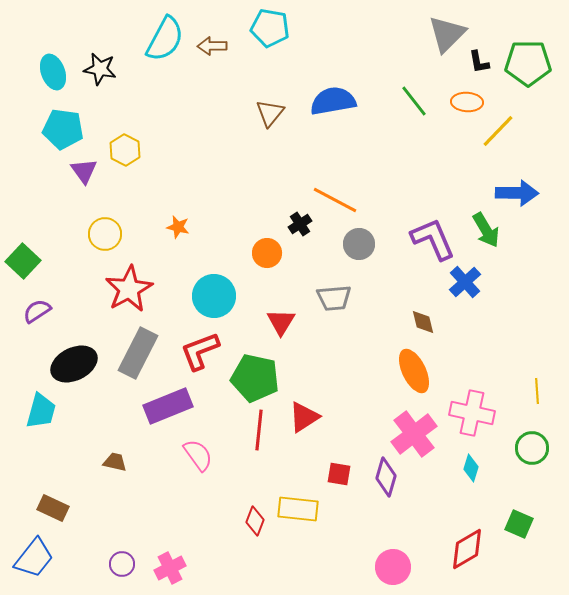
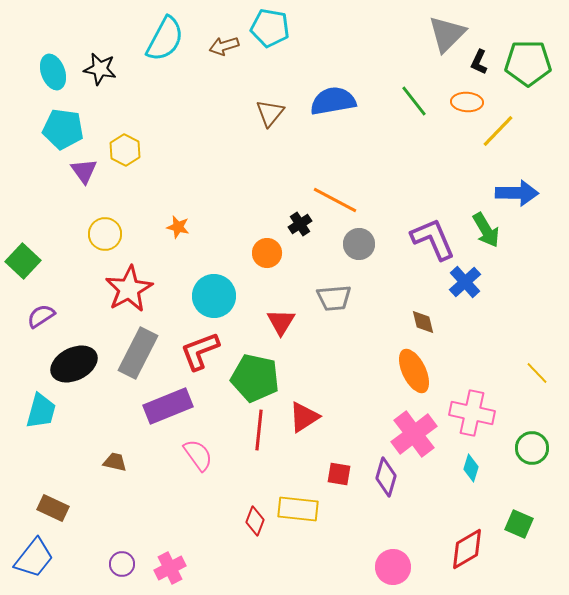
brown arrow at (212, 46): moved 12 px right; rotated 16 degrees counterclockwise
black L-shape at (479, 62): rotated 35 degrees clockwise
purple semicircle at (37, 311): moved 4 px right, 5 px down
yellow line at (537, 391): moved 18 px up; rotated 40 degrees counterclockwise
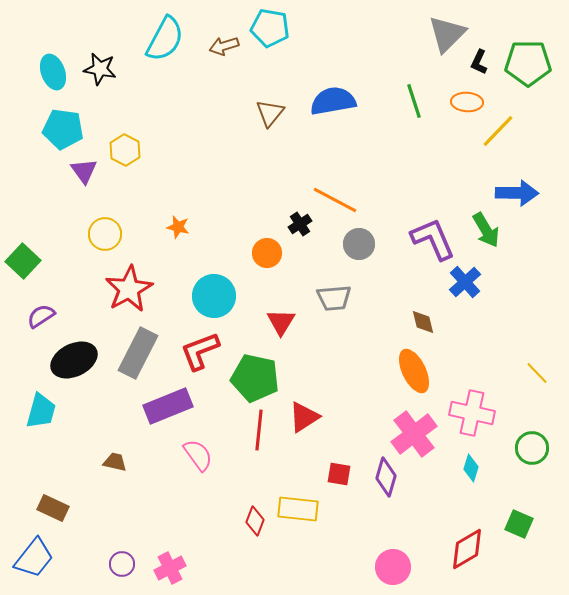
green line at (414, 101): rotated 20 degrees clockwise
black ellipse at (74, 364): moved 4 px up
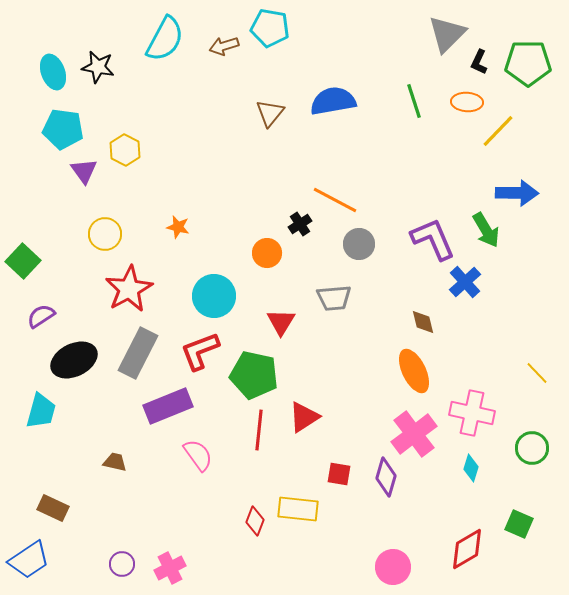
black star at (100, 69): moved 2 px left, 2 px up
green pentagon at (255, 378): moved 1 px left, 3 px up
blue trapezoid at (34, 558): moved 5 px left, 2 px down; rotated 18 degrees clockwise
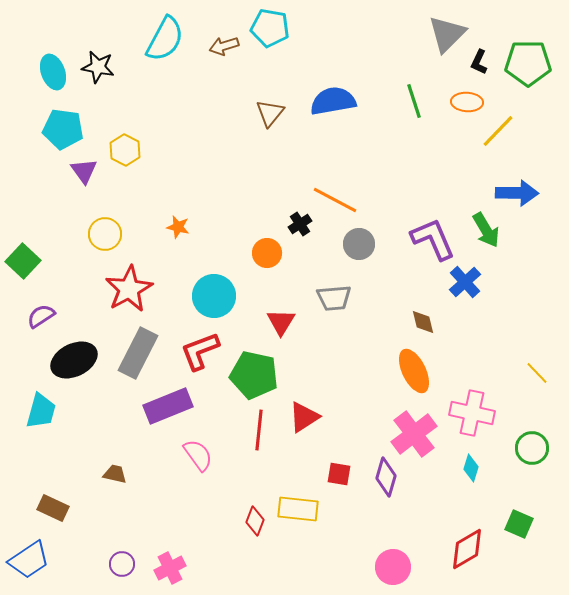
brown trapezoid at (115, 462): moved 12 px down
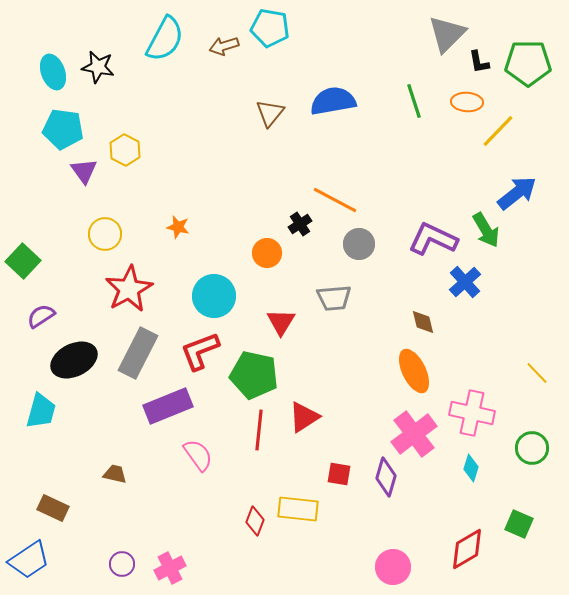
black L-shape at (479, 62): rotated 35 degrees counterclockwise
blue arrow at (517, 193): rotated 39 degrees counterclockwise
purple L-shape at (433, 239): rotated 42 degrees counterclockwise
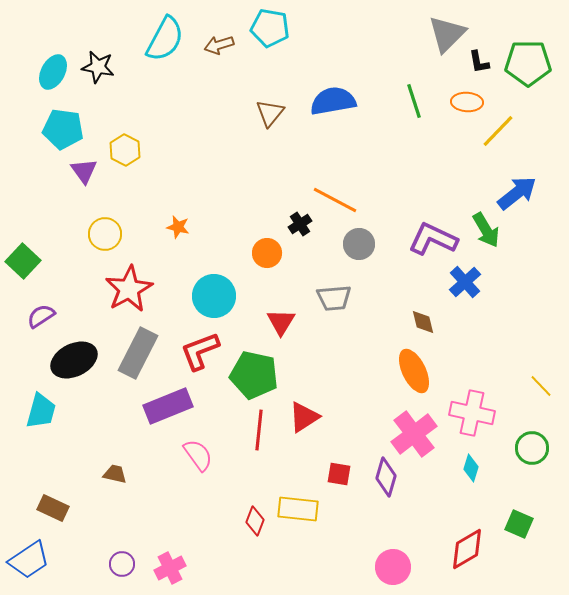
brown arrow at (224, 46): moved 5 px left, 1 px up
cyan ellipse at (53, 72): rotated 48 degrees clockwise
yellow line at (537, 373): moved 4 px right, 13 px down
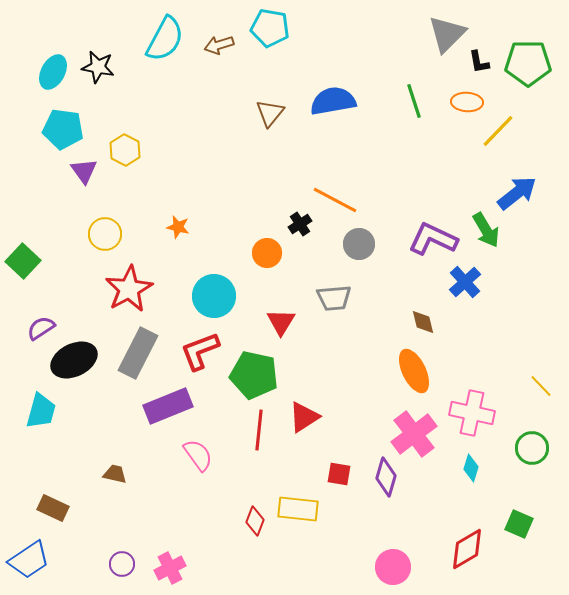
purple semicircle at (41, 316): moved 12 px down
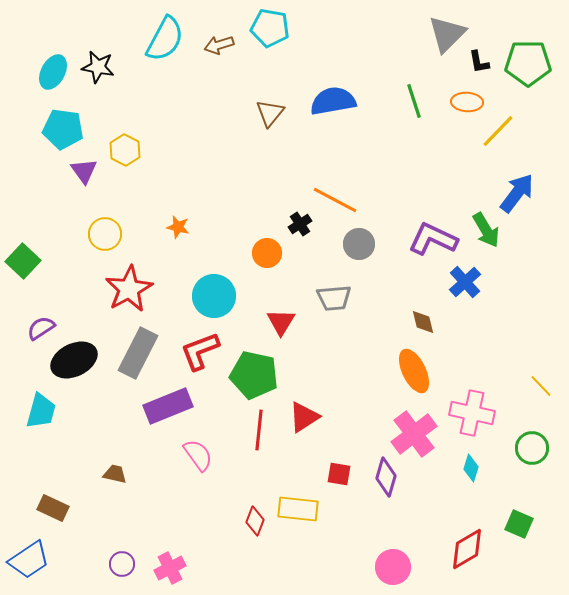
blue arrow at (517, 193): rotated 15 degrees counterclockwise
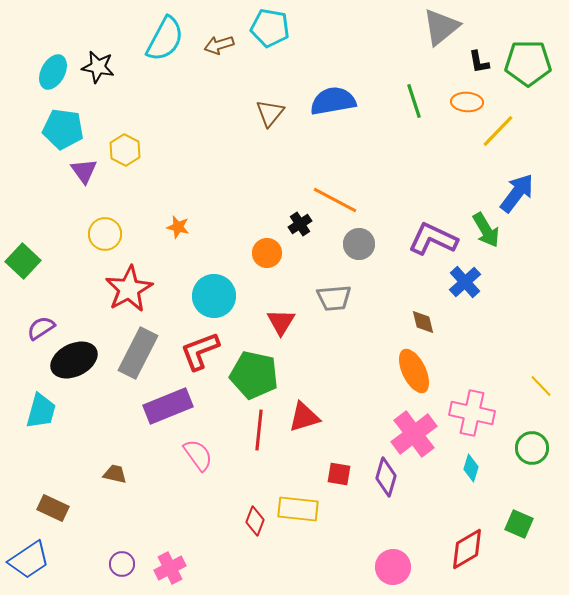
gray triangle at (447, 34): moved 6 px left, 7 px up; rotated 6 degrees clockwise
red triangle at (304, 417): rotated 16 degrees clockwise
